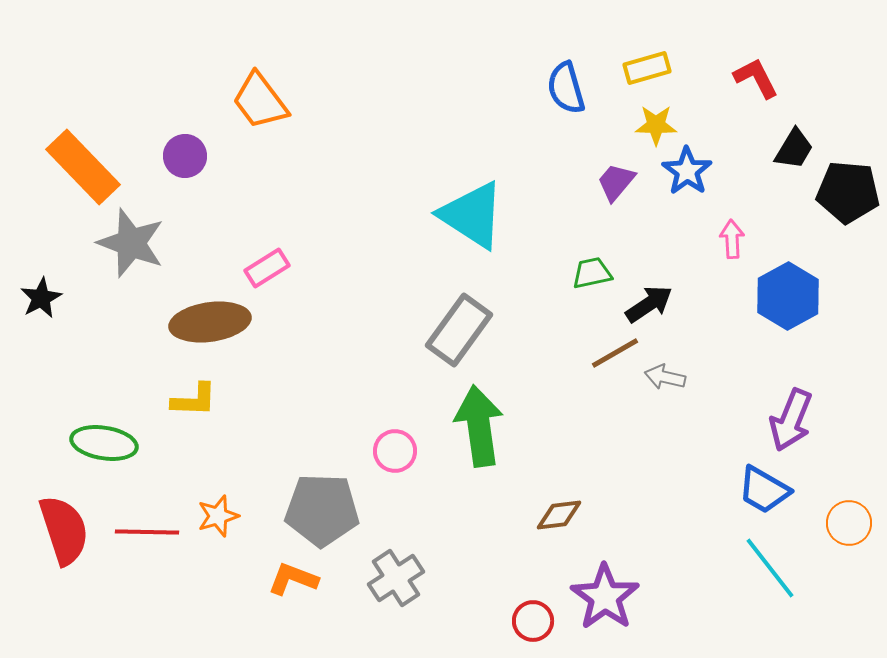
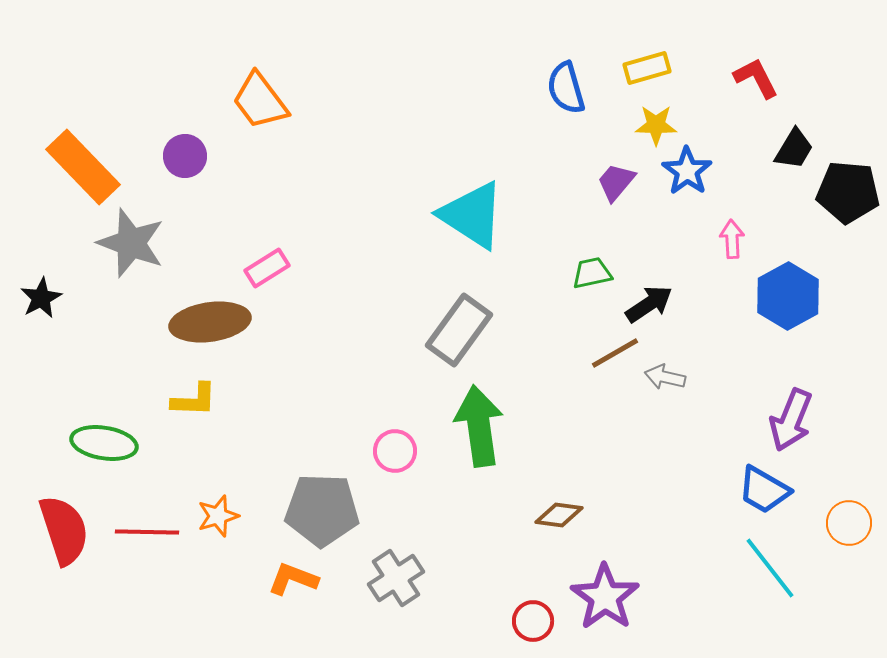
brown diamond: rotated 15 degrees clockwise
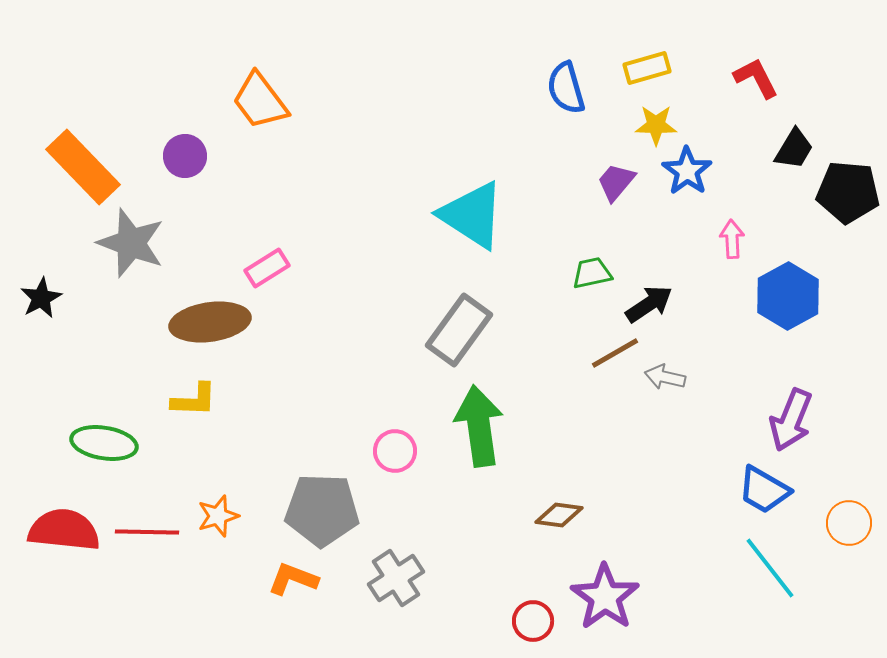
red semicircle: rotated 66 degrees counterclockwise
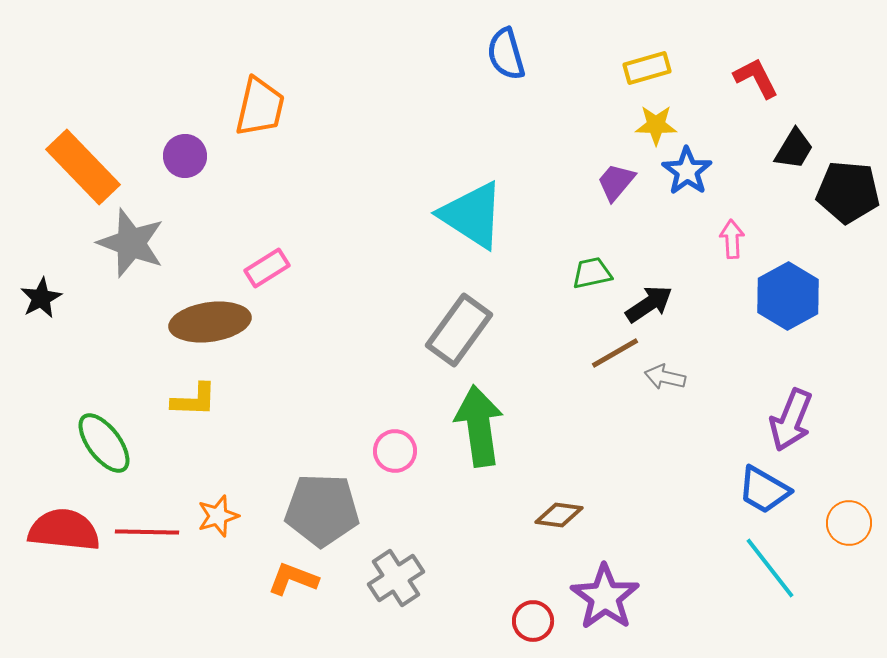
blue semicircle: moved 60 px left, 34 px up
orange trapezoid: moved 6 px down; rotated 130 degrees counterclockwise
green ellipse: rotated 44 degrees clockwise
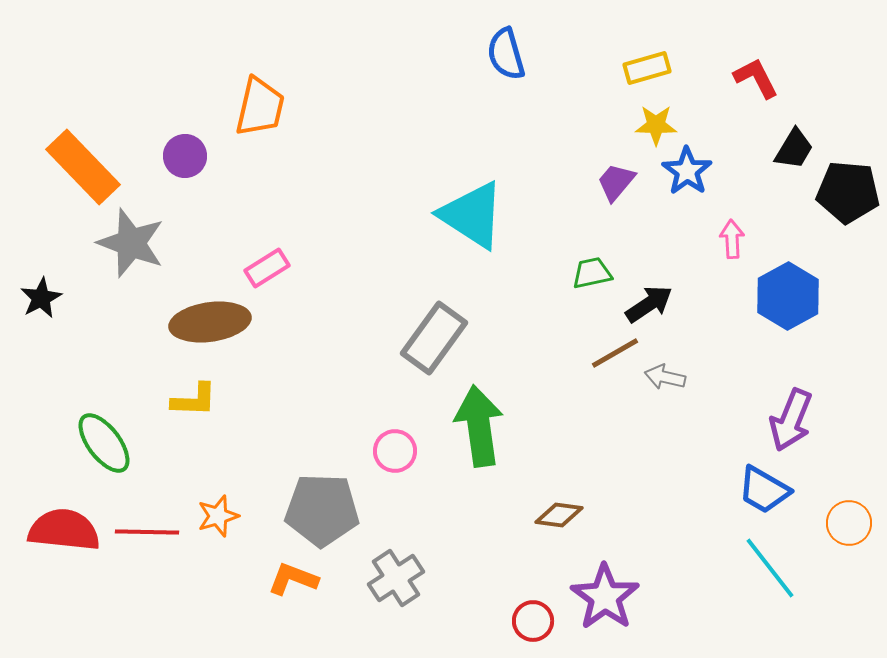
gray rectangle: moved 25 px left, 8 px down
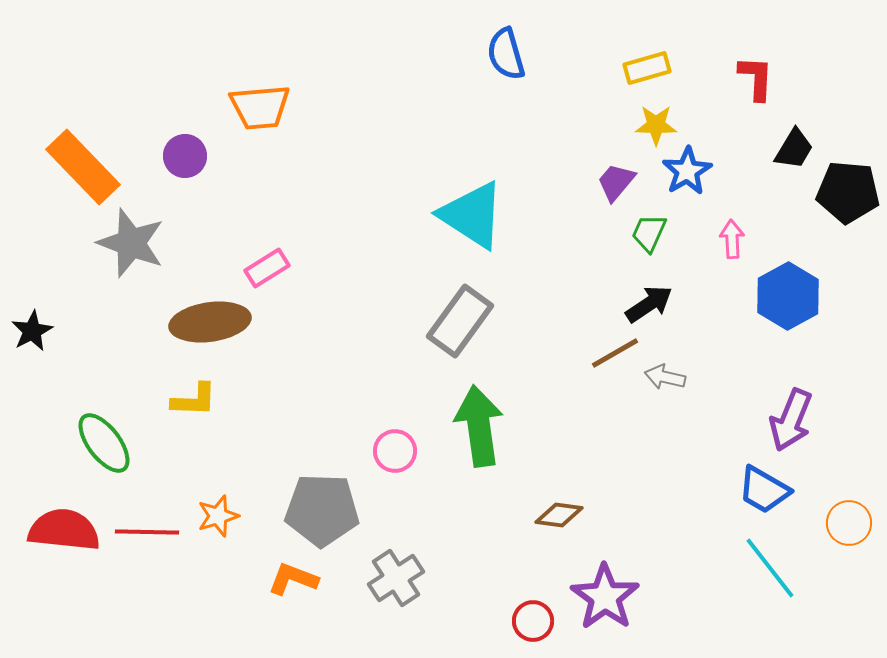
red L-shape: rotated 30 degrees clockwise
orange trapezoid: rotated 72 degrees clockwise
blue star: rotated 6 degrees clockwise
green trapezoid: moved 57 px right, 40 px up; rotated 54 degrees counterclockwise
black star: moved 9 px left, 33 px down
gray rectangle: moved 26 px right, 17 px up
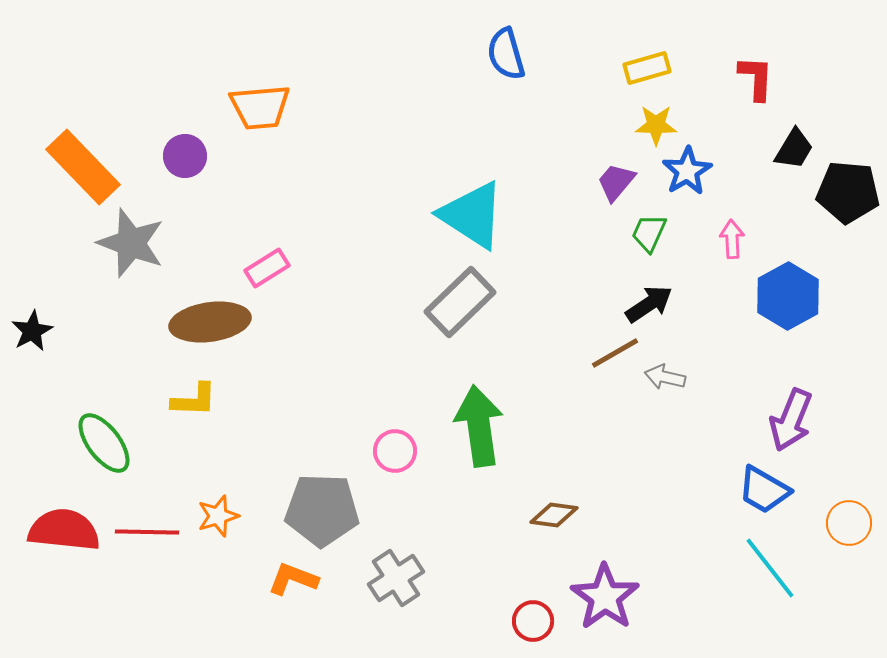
gray rectangle: moved 19 px up; rotated 10 degrees clockwise
brown diamond: moved 5 px left
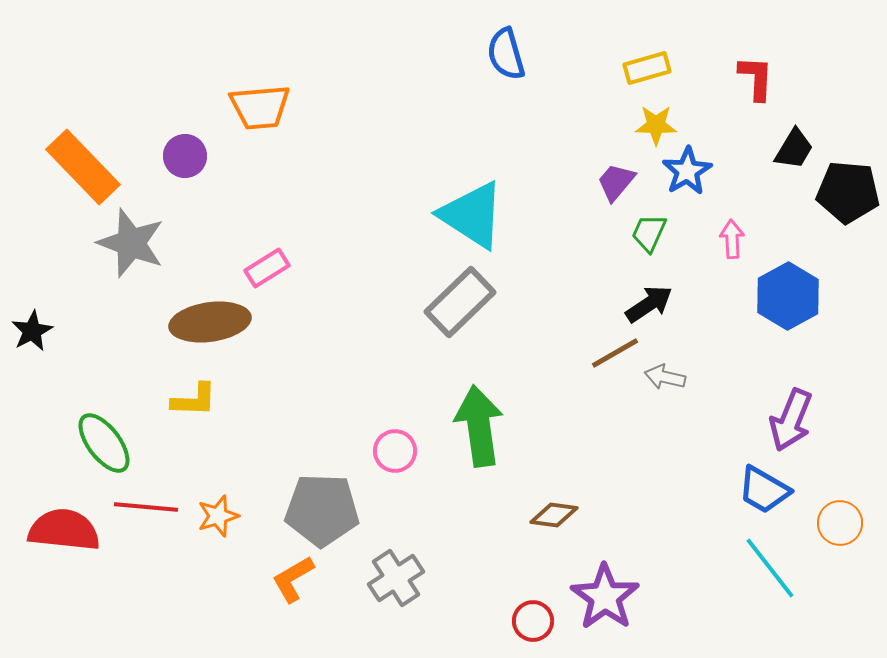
orange circle: moved 9 px left
red line: moved 1 px left, 25 px up; rotated 4 degrees clockwise
orange L-shape: rotated 51 degrees counterclockwise
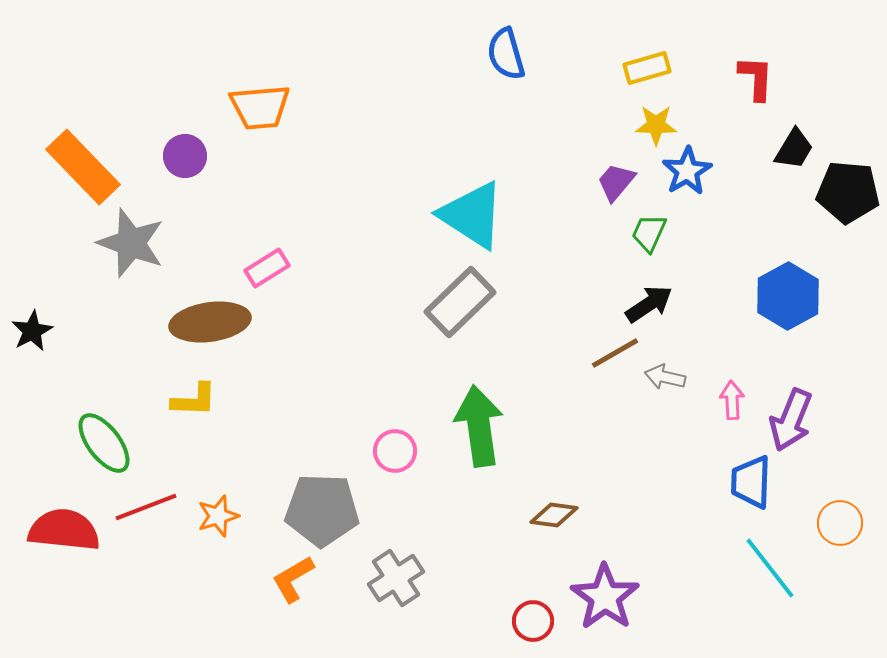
pink arrow: moved 161 px down
blue trapezoid: moved 13 px left, 8 px up; rotated 62 degrees clockwise
red line: rotated 26 degrees counterclockwise
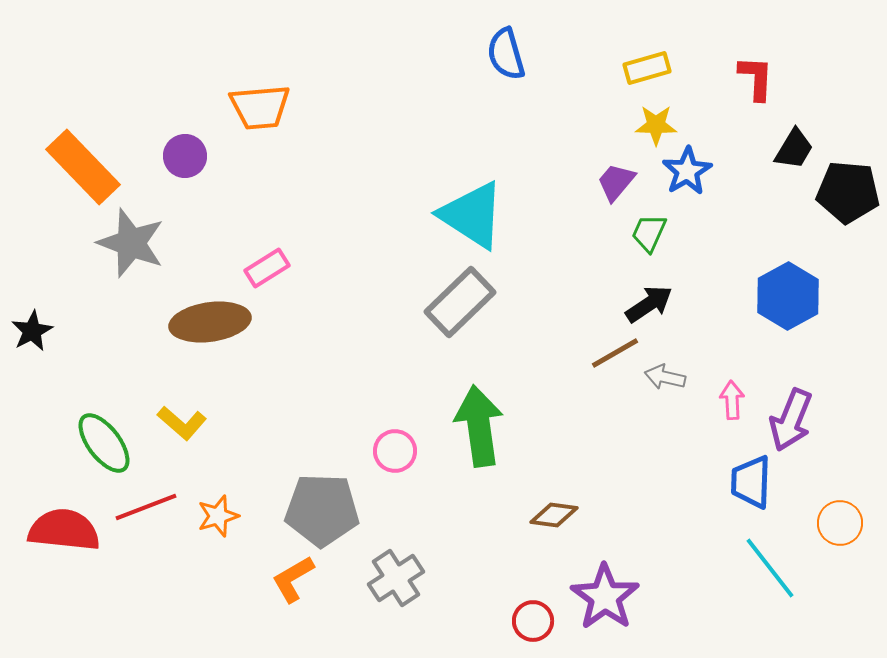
yellow L-shape: moved 12 px left, 23 px down; rotated 39 degrees clockwise
